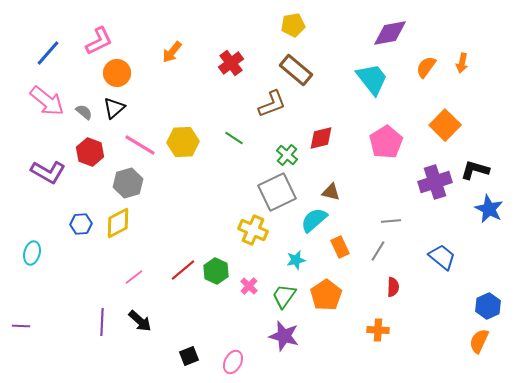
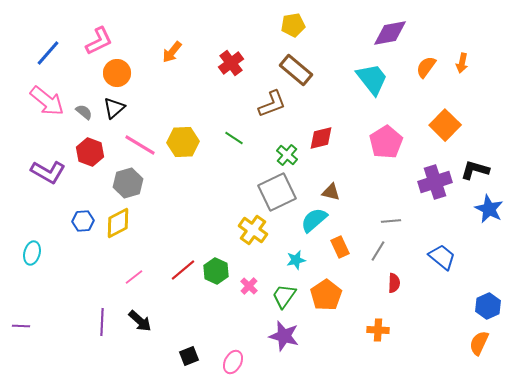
blue hexagon at (81, 224): moved 2 px right, 3 px up
yellow cross at (253, 230): rotated 12 degrees clockwise
red semicircle at (393, 287): moved 1 px right, 4 px up
orange semicircle at (479, 341): moved 2 px down
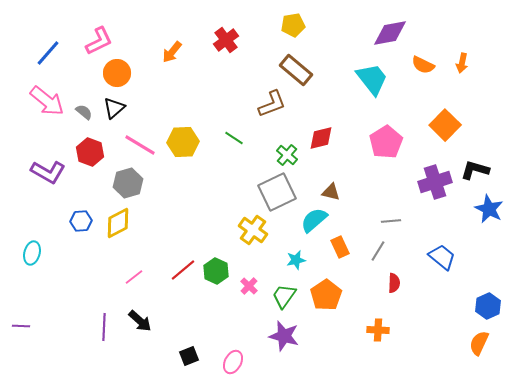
red cross at (231, 63): moved 5 px left, 23 px up
orange semicircle at (426, 67): moved 3 px left, 2 px up; rotated 100 degrees counterclockwise
blue hexagon at (83, 221): moved 2 px left
purple line at (102, 322): moved 2 px right, 5 px down
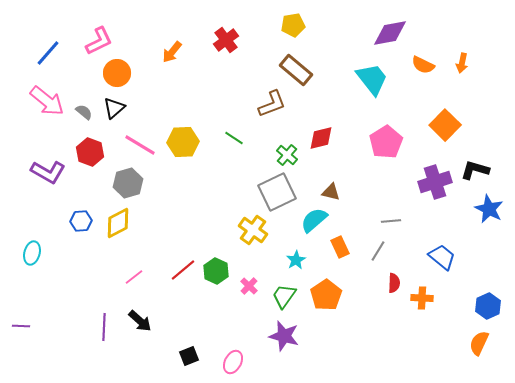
cyan star at (296, 260): rotated 18 degrees counterclockwise
orange cross at (378, 330): moved 44 px right, 32 px up
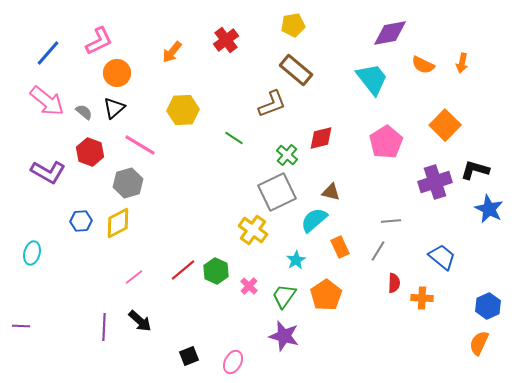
yellow hexagon at (183, 142): moved 32 px up
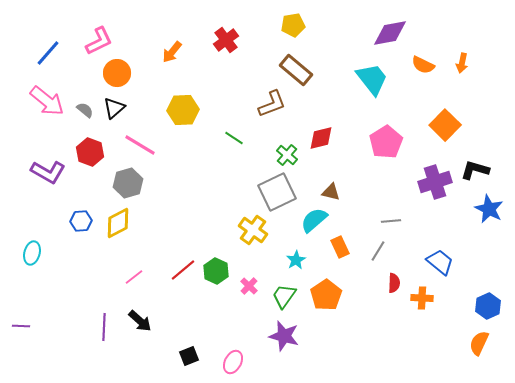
gray semicircle at (84, 112): moved 1 px right, 2 px up
blue trapezoid at (442, 257): moved 2 px left, 5 px down
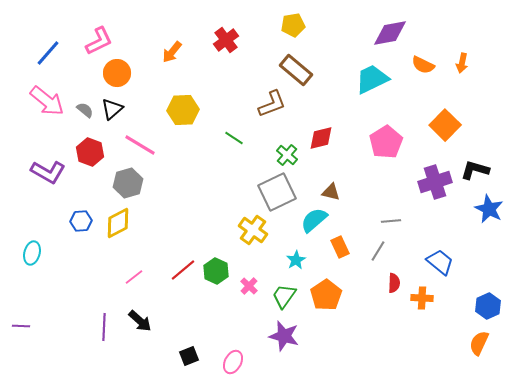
cyan trapezoid at (372, 79): rotated 78 degrees counterclockwise
black triangle at (114, 108): moved 2 px left, 1 px down
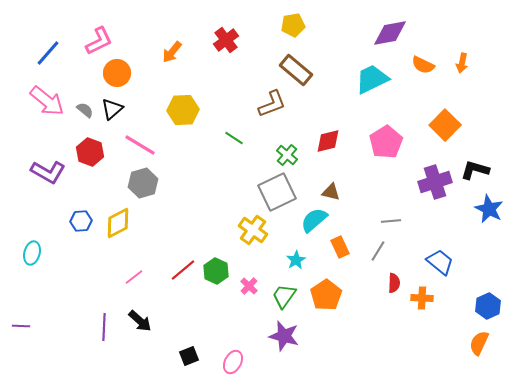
red diamond at (321, 138): moved 7 px right, 3 px down
gray hexagon at (128, 183): moved 15 px right
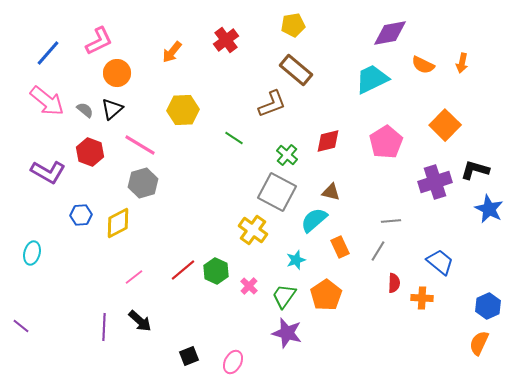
gray square at (277, 192): rotated 36 degrees counterclockwise
blue hexagon at (81, 221): moved 6 px up
cyan star at (296, 260): rotated 12 degrees clockwise
purple line at (21, 326): rotated 36 degrees clockwise
purple star at (284, 336): moved 3 px right, 3 px up
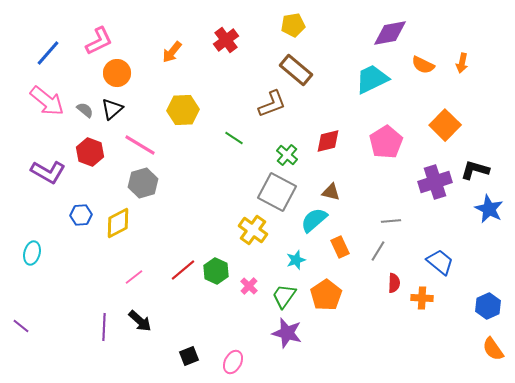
orange semicircle at (479, 343): moved 14 px right, 6 px down; rotated 60 degrees counterclockwise
